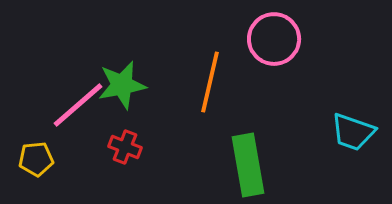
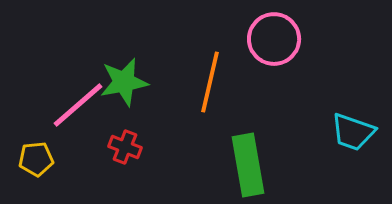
green star: moved 2 px right, 3 px up
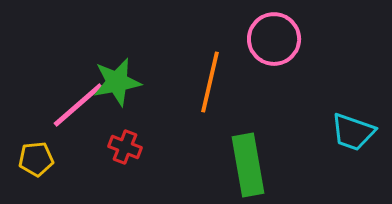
green star: moved 7 px left
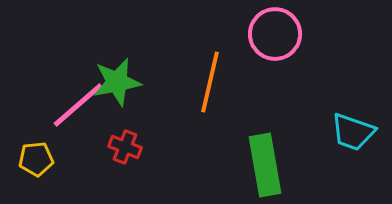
pink circle: moved 1 px right, 5 px up
green rectangle: moved 17 px right
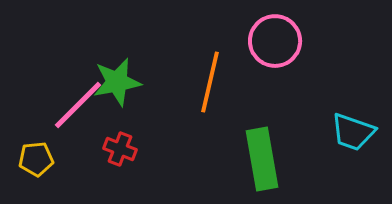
pink circle: moved 7 px down
pink line: rotated 4 degrees counterclockwise
red cross: moved 5 px left, 2 px down
green rectangle: moved 3 px left, 6 px up
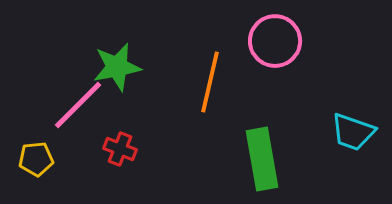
green star: moved 15 px up
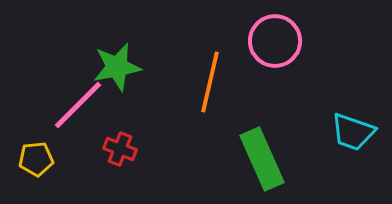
green rectangle: rotated 14 degrees counterclockwise
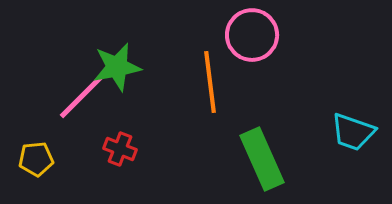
pink circle: moved 23 px left, 6 px up
orange line: rotated 20 degrees counterclockwise
pink line: moved 5 px right, 10 px up
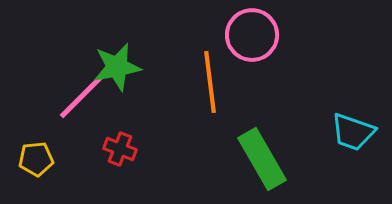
green rectangle: rotated 6 degrees counterclockwise
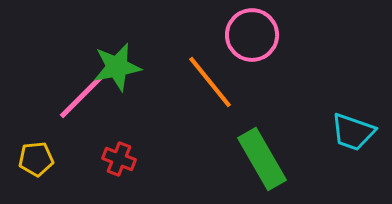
orange line: rotated 32 degrees counterclockwise
red cross: moved 1 px left, 10 px down
